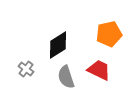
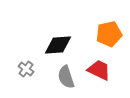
black diamond: rotated 28 degrees clockwise
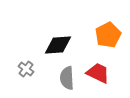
orange pentagon: moved 1 px left, 1 px down; rotated 15 degrees counterclockwise
red trapezoid: moved 1 px left, 3 px down
gray semicircle: moved 1 px right, 1 px down; rotated 15 degrees clockwise
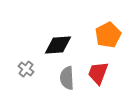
red trapezoid: rotated 95 degrees counterclockwise
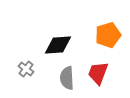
orange pentagon: rotated 10 degrees clockwise
